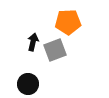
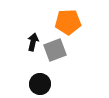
black circle: moved 12 px right
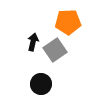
gray square: rotated 15 degrees counterclockwise
black circle: moved 1 px right
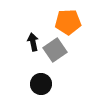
black arrow: rotated 24 degrees counterclockwise
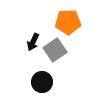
black arrow: rotated 144 degrees counterclockwise
black circle: moved 1 px right, 2 px up
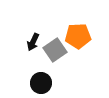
orange pentagon: moved 10 px right, 14 px down
black circle: moved 1 px left, 1 px down
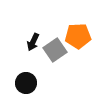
black circle: moved 15 px left
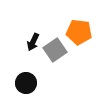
orange pentagon: moved 1 px right, 4 px up; rotated 10 degrees clockwise
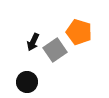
orange pentagon: rotated 10 degrees clockwise
black circle: moved 1 px right, 1 px up
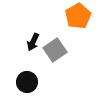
orange pentagon: moved 1 px left, 16 px up; rotated 25 degrees clockwise
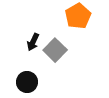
gray square: rotated 10 degrees counterclockwise
